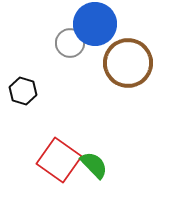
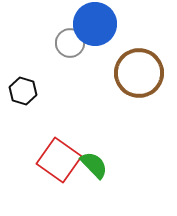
brown circle: moved 11 px right, 10 px down
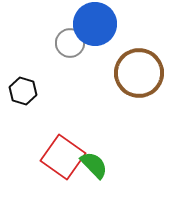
red square: moved 4 px right, 3 px up
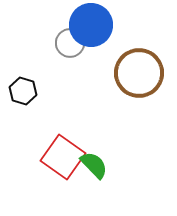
blue circle: moved 4 px left, 1 px down
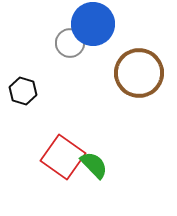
blue circle: moved 2 px right, 1 px up
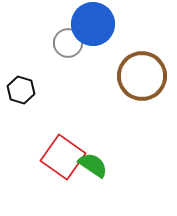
gray circle: moved 2 px left
brown circle: moved 3 px right, 3 px down
black hexagon: moved 2 px left, 1 px up
green semicircle: moved 1 px left; rotated 12 degrees counterclockwise
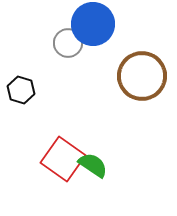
red square: moved 2 px down
